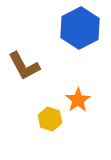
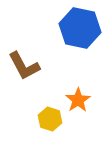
blue hexagon: rotated 21 degrees counterclockwise
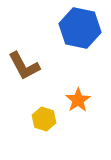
yellow hexagon: moved 6 px left
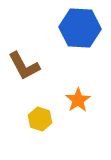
blue hexagon: rotated 9 degrees counterclockwise
yellow hexagon: moved 4 px left
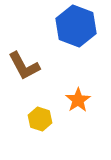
blue hexagon: moved 4 px left, 2 px up; rotated 18 degrees clockwise
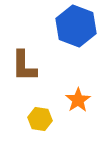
brown L-shape: rotated 28 degrees clockwise
yellow hexagon: rotated 10 degrees counterclockwise
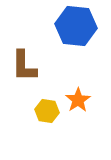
blue hexagon: rotated 15 degrees counterclockwise
yellow hexagon: moved 7 px right, 8 px up
